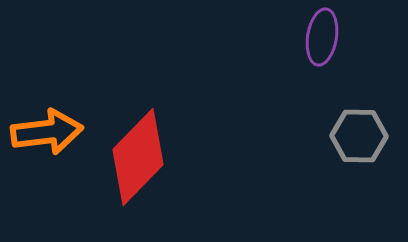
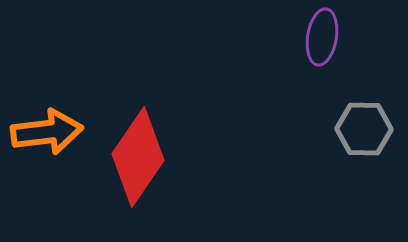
gray hexagon: moved 5 px right, 7 px up
red diamond: rotated 10 degrees counterclockwise
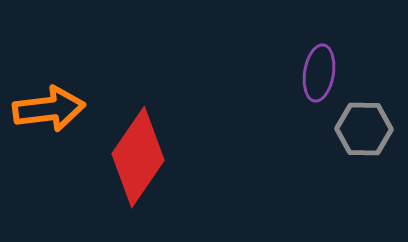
purple ellipse: moved 3 px left, 36 px down
orange arrow: moved 2 px right, 23 px up
